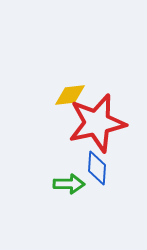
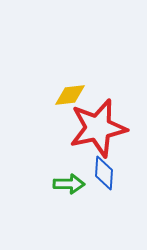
red star: moved 1 px right, 5 px down
blue diamond: moved 7 px right, 5 px down
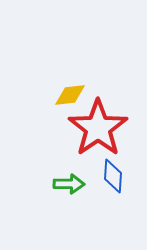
red star: rotated 22 degrees counterclockwise
blue diamond: moved 9 px right, 3 px down
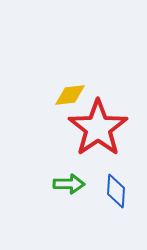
blue diamond: moved 3 px right, 15 px down
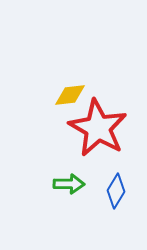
red star: rotated 8 degrees counterclockwise
blue diamond: rotated 28 degrees clockwise
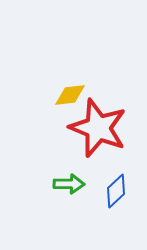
red star: rotated 8 degrees counterclockwise
blue diamond: rotated 16 degrees clockwise
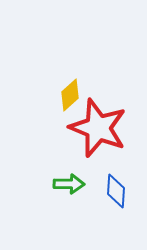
yellow diamond: rotated 36 degrees counterclockwise
blue diamond: rotated 44 degrees counterclockwise
